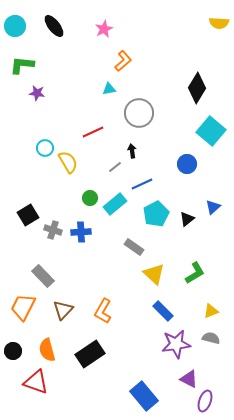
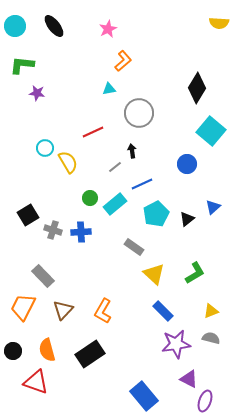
pink star at (104, 29): moved 4 px right
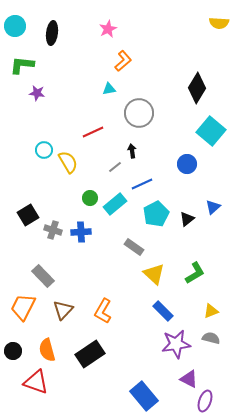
black ellipse at (54, 26): moved 2 px left, 7 px down; rotated 45 degrees clockwise
cyan circle at (45, 148): moved 1 px left, 2 px down
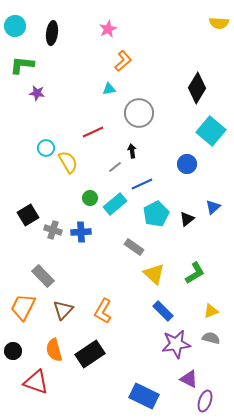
cyan circle at (44, 150): moved 2 px right, 2 px up
orange semicircle at (47, 350): moved 7 px right
blue rectangle at (144, 396): rotated 24 degrees counterclockwise
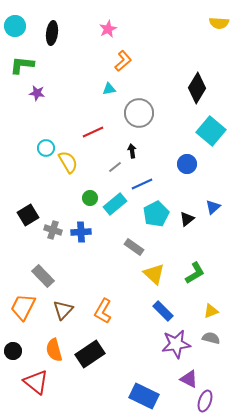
red triangle at (36, 382): rotated 20 degrees clockwise
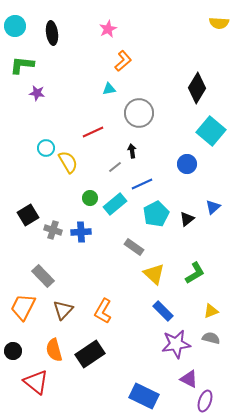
black ellipse at (52, 33): rotated 15 degrees counterclockwise
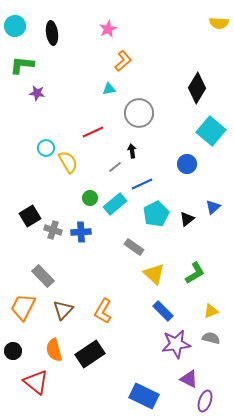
black square at (28, 215): moved 2 px right, 1 px down
